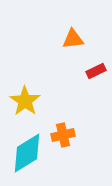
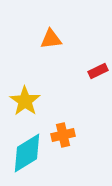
orange triangle: moved 22 px left
red rectangle: moved 2 px right
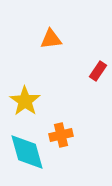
red rectangle: rotated 30 degrees counterclockwise
orange cross: moved 2 px left
cyan diamond: moved 1 px up; rotated 75 degrees counterclockwise
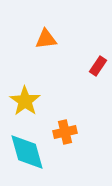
orange triangle: moved 5 px left
red rectangle: moved 5 px up
orange cross: moved 4 px right, 3 px up
